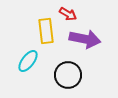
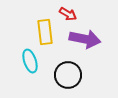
yellow rectangle: moved 1 px left, 1 px down
cyan ellipse: moved 2 px right; rotated 55 degrees counterclockwise
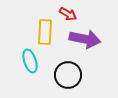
yellow rectangle: rotated 10 degrees clockwise
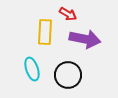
cyan ellipse: moved 2 px right, 8 px down
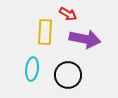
cyan ellipse: rotated 25 degrees clockwise
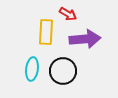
yellow rectangle: moved 1 px right
purple arrow: rotated 16 degrees counterclockwise
black circle: moved 5 px left, 4 px up
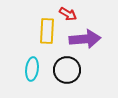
yellow rectangle: moved 1 px right, 1 px up
black circle: moved 4 px right, 1 px up
